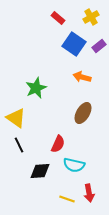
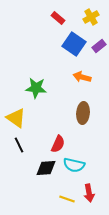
green star: rotated 30 degrees clockwise
brown ellipse: rotated 25 degrees counterclockwise
black diamond: moved 6 px right, 3 px up
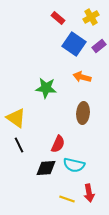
green star: moved 10 px right
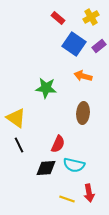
orange arrow: moved 1 px right, 1 px up
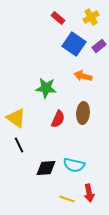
red semicircle: moved 25 px up
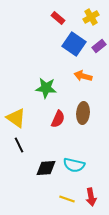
red arrow: moved 2 px right, 4 px down
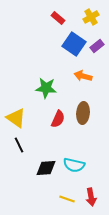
purple rectangle: moved 2 px left
